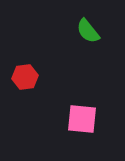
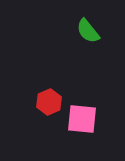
red hexagon: moved 24 px right, 25 px down; rotated 15 degrees counterclockwise
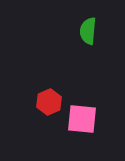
green semicircle: rotated 44 degrees clockwise
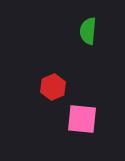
red hexagon: moved 4 px right, 15 px up
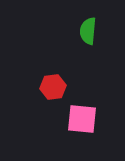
red hexagon: rotated 15 degrees clockwise
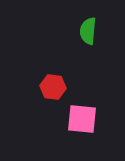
red hexagon: rotated 15 degrees clockwise
